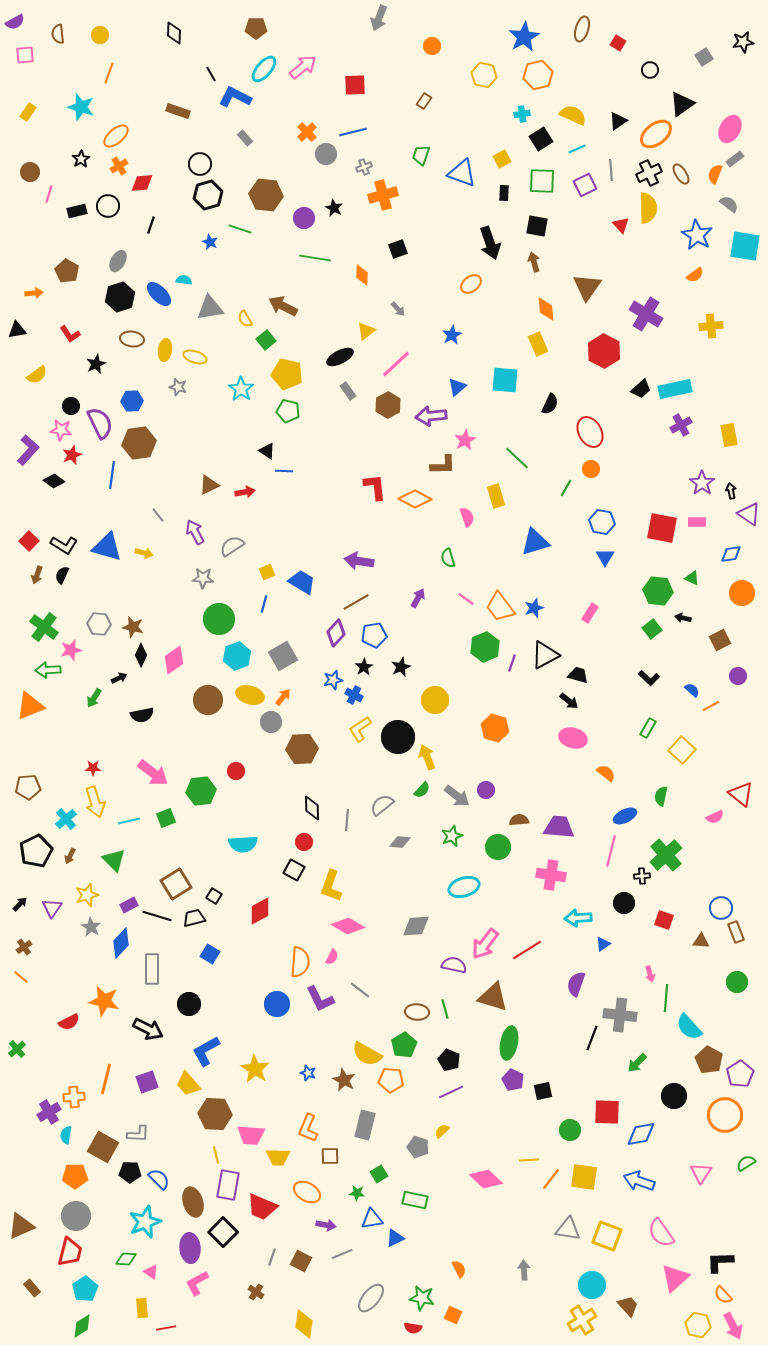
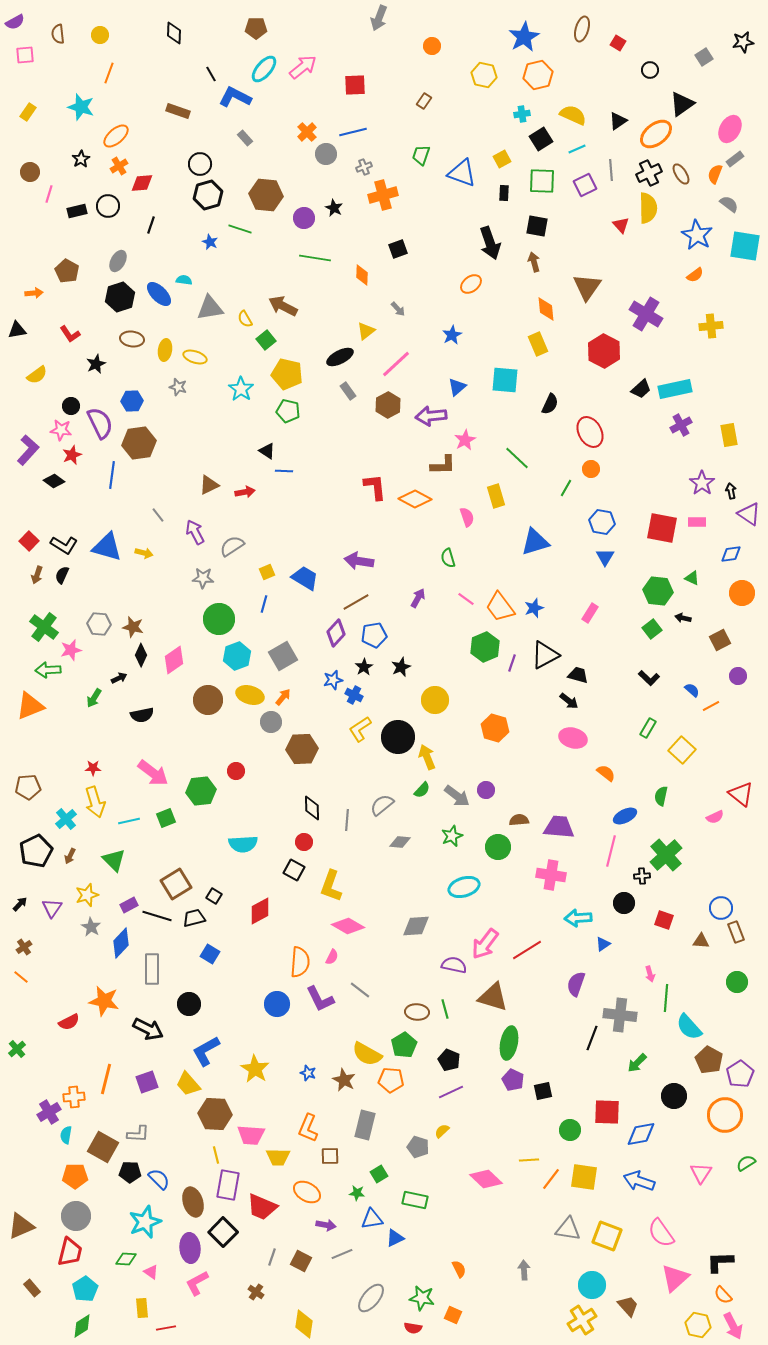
blue trapezoid at (302, 582): moved 3 px right, 4 px up
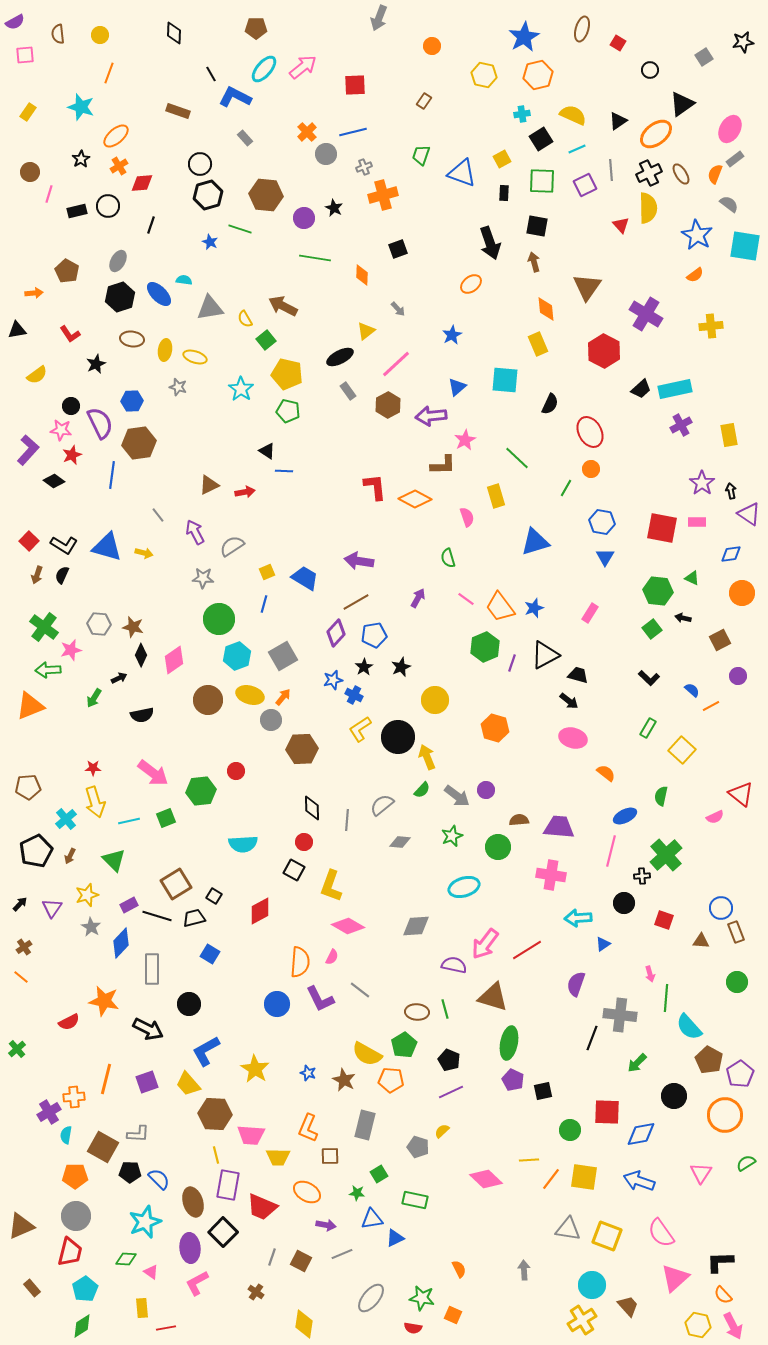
gray circle at (271, 722): moved 2 px up
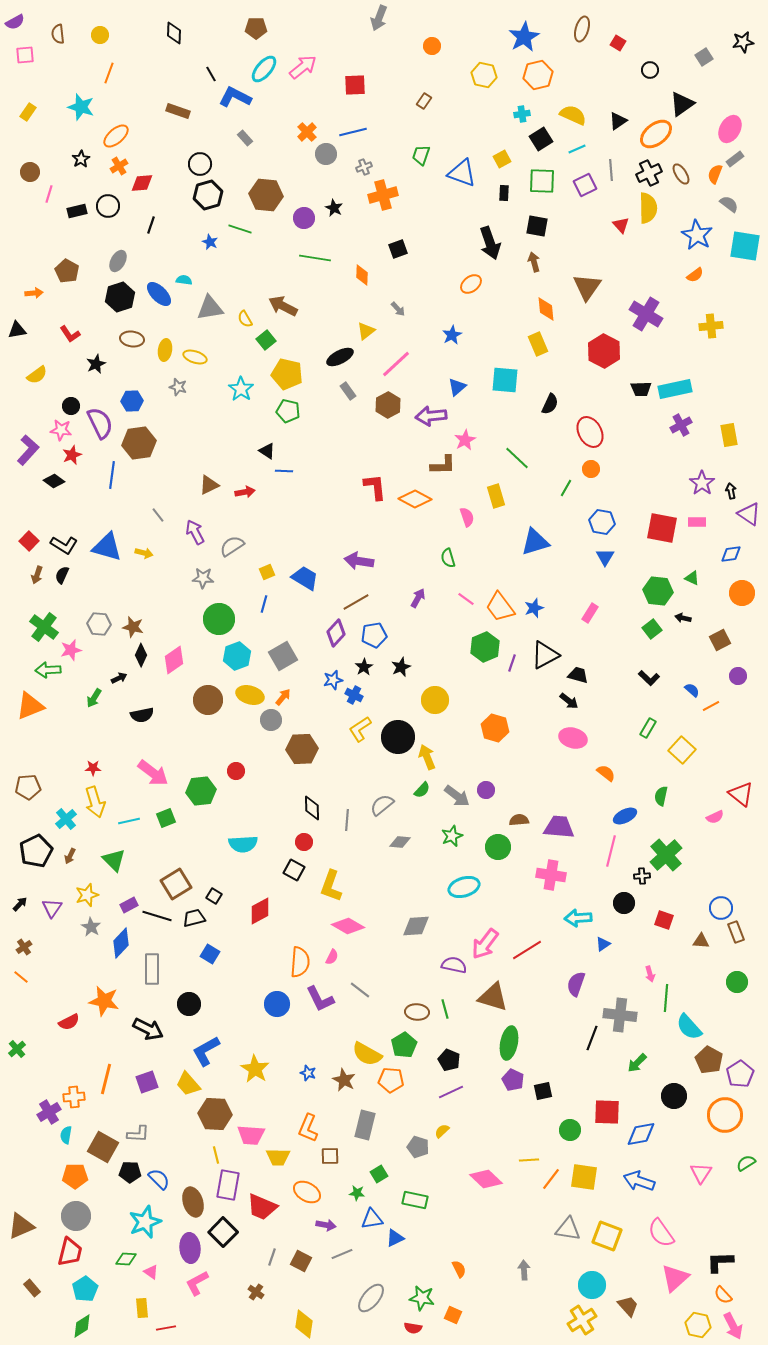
black trapezoid at (641, 389): rotated 40 degrees clockwise
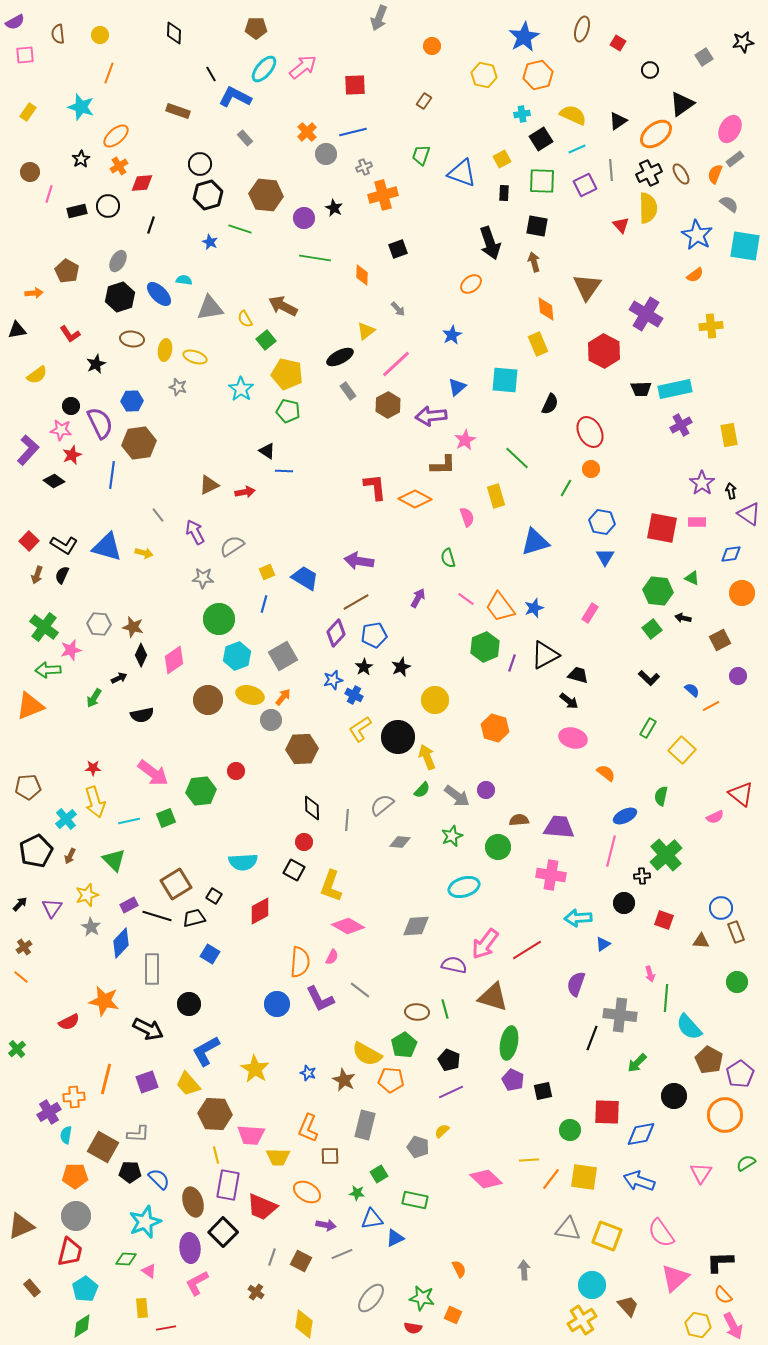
cyan semicircle at (243, 844): moved 18 px down
pink triangle at (151, 1272): moved 2 px left, 1 px up
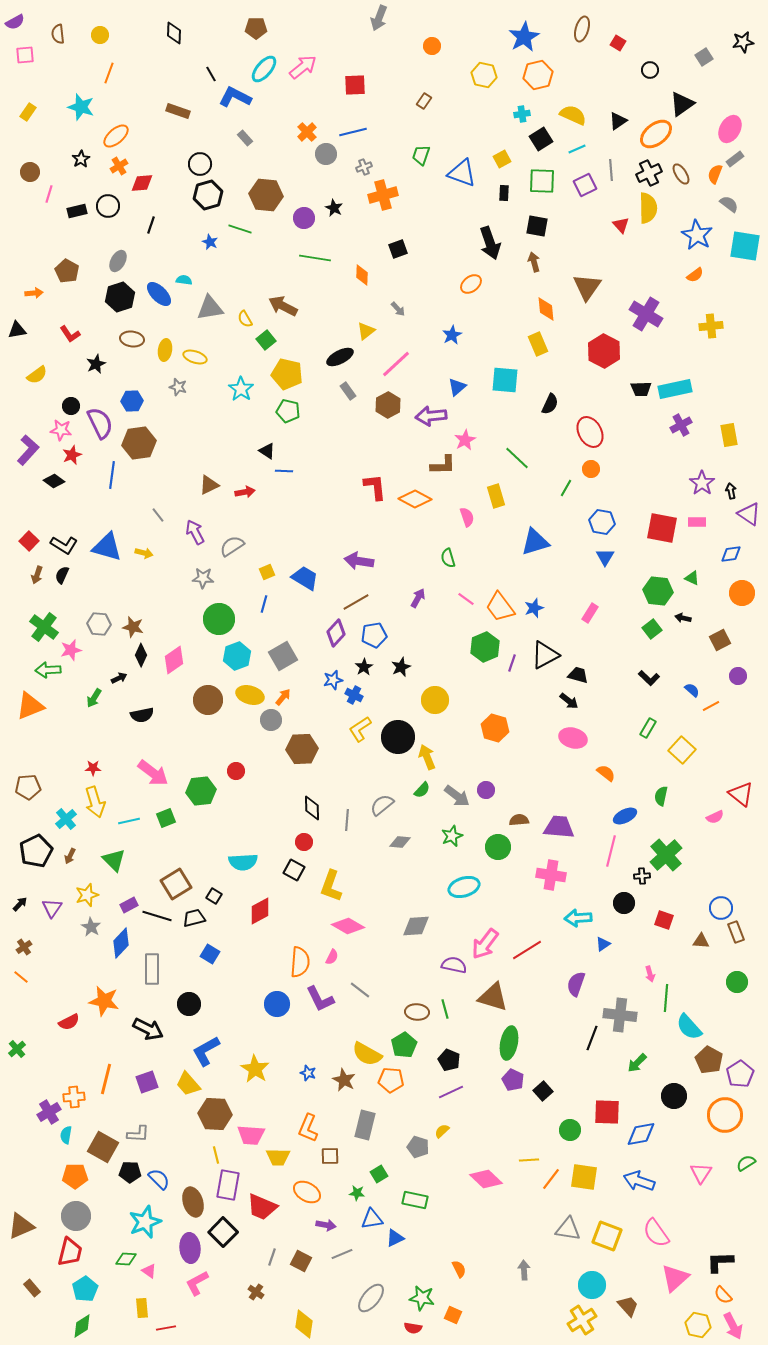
black square at (543, 1091): rotated 30 degrees counterclockwise
pink semicircle at (661, 1233): moved 5 px left
